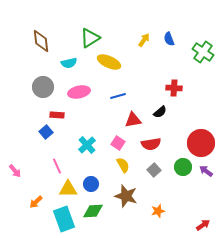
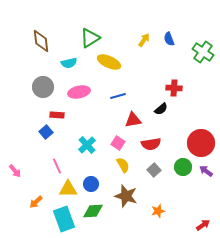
black semicircle: moved 1 px right, 3 px up
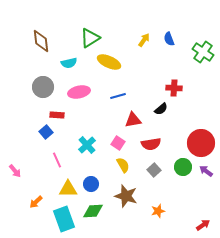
pink line: moved 6 px up
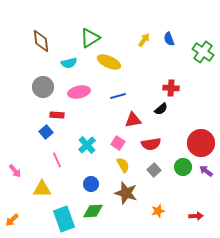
red cross: moved 3 px left
yellow triangle: moved 26 px left
brown star: moved 3 px up
orange arrow: moved 24 px left, 18 px down
red arrow: moved 7 px left, 9 px up; rotated 32 degrees clockwise
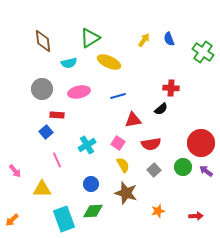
brown diamond: moved 2 px right
gray circle: moved 1 px left, 2 px down
cyan cross: rotated 12 degrees clockwise
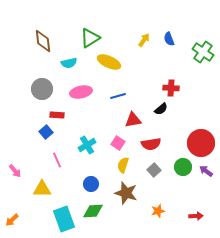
pink ellipse: moved 2 px right
yellow semicircle: rotated 133 degrees counterclockwise
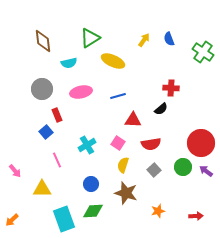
yellow ellipse: moved 4 px right, 1 px up
red rectangle: rotated 64 degrees clockwise
red triangle: rotated 12 degrees clockwise
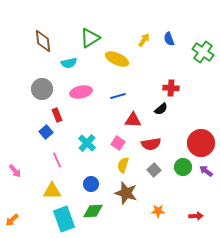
yellow ellipse: moved 4 px right, 2 px up
cyan cross: moved 2 px up; rotated 18 degrees counterclockwise
yellow triangle: moved 10 px right, 2 px down
orange star: rotated 16 degrees clockwise
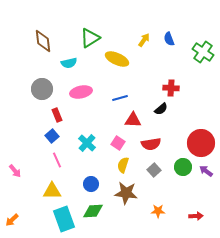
blue line: moved 2 px right, 2 px down
blue square: moved 6 px right, 4 px down
brown star: rotated 10 degrees counterclockwise
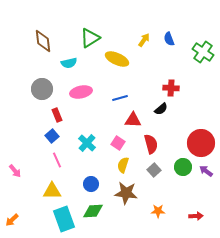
red semicircle: rotated 96 degrees counterclockwise
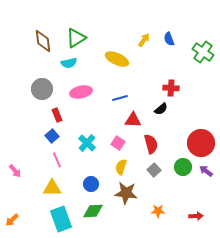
green triangle: moved 14 px left
yellow semicircle: moved 2 px left, 2 px down
yellow triangle: moved 3 px up
cyan rectangle: moved 3 px left
